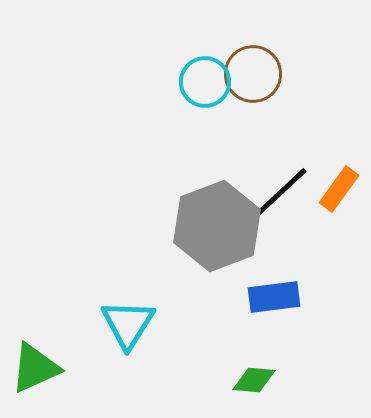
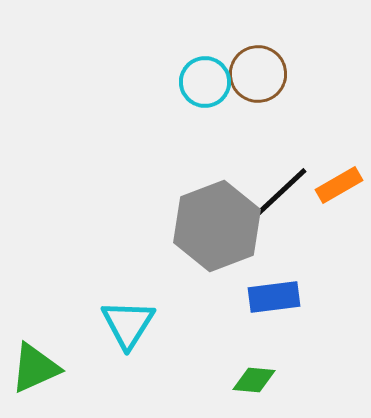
brown circle: moved 5 px right
orange rectangle: moved 4 px up; rotated 24 degrees clockwise
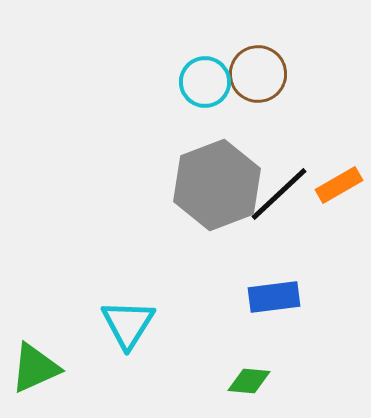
gray hexagon: moved 41 px up
green diamond: moved 5 px left, 1 px down
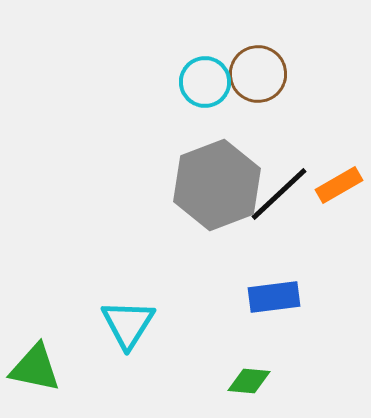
green triangle: rotated 36 degrees clockwise
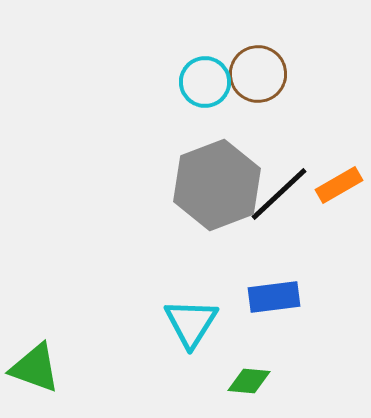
cyan triangle: moved 63 px right, 1 px up
green triangle: rotated 8 degrees clockwise
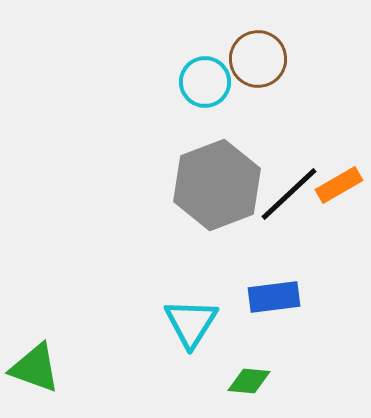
brown circle: moved 15 px up
black line: moved 10 px right
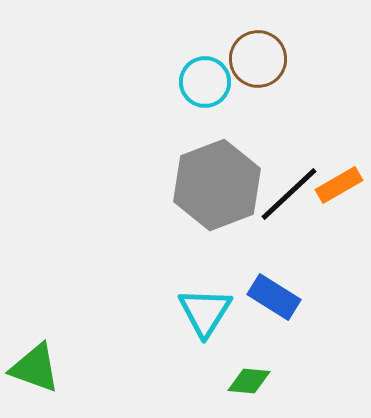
blue rectangle: rotated 39 degrees clockwise
cyan triangle: moved 14 px right, 11 px up
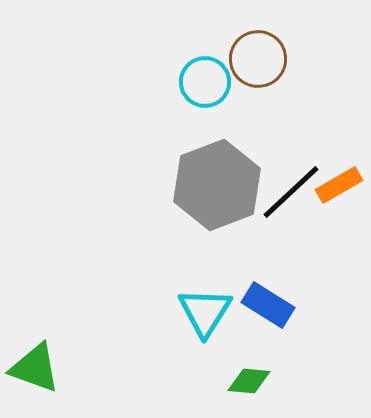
black line: moved 2 px right, 2 px up
blue rectangle: moved 6 px left, 8 px down
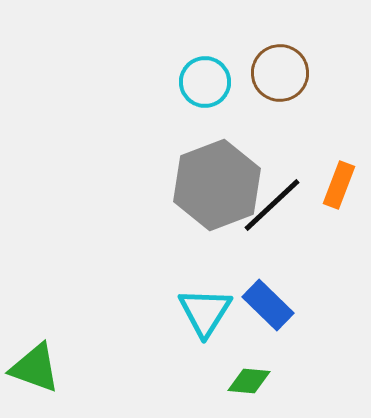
brown circle: moved 22 px right, 14 px down
orange rectangle: rotated 39 degrees counterclockwise
black line: moved 19 px left, 13 px down
blue rectangle: rotated 12 degrees clockwise
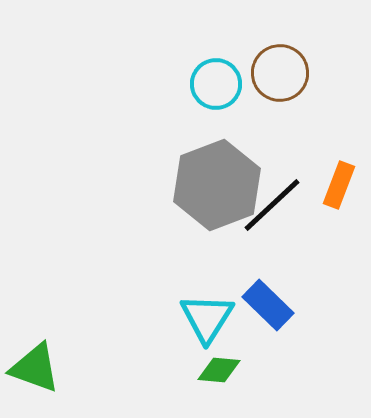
cyan circle: moved 11 px right, 2 px down
cyan triangle: moved 2 px right, 6 px down
green diamond: moved 30 px left, 11 px up
